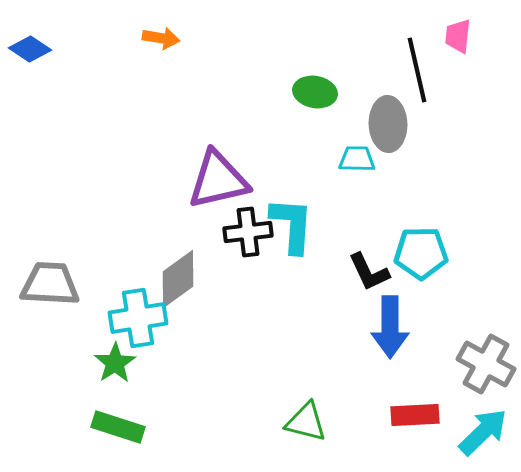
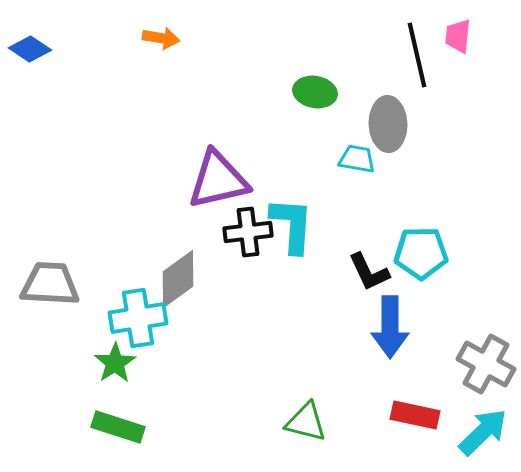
black line: moved 15 px up
cyan trapezoid: rotated 9 degrees clockwise
red rectangle: rotated 15 degrees clockwise
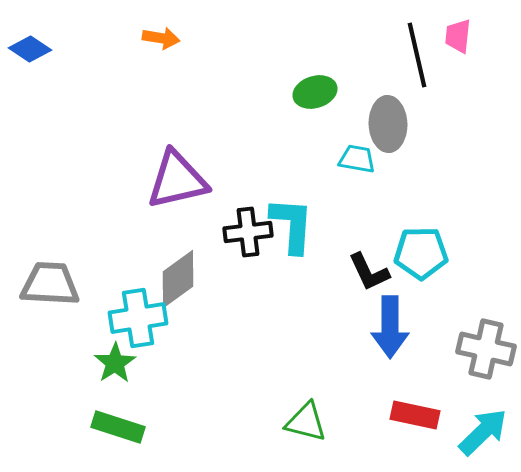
green ellipse: rotated 27 degrees counterclockwise
purple triangle: moved 41 px left
gray cross: moved 15 px up; rotated 16 degrees counterclockwise
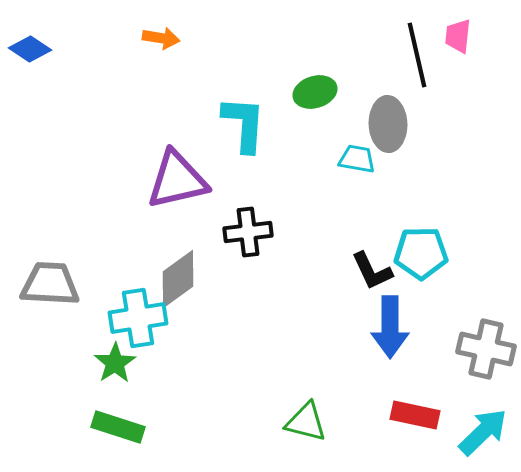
cyan L-shape: moved 48 px left, 101 px up
black L-shape: moved 3 px right, 1 px up
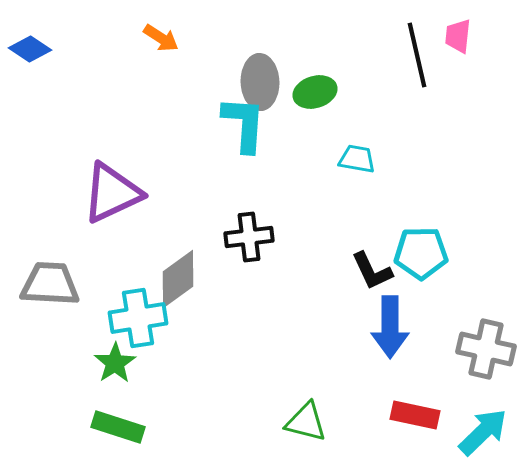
orange arrow: rotated 24 degrees clockwise
gray ellipse: moved 128 px left, 42 px up
purple triangle: moved 65 px left, 13 px down; rotated 12 degrees counterclockwise
black cross: moved 1 px right, 5 px down
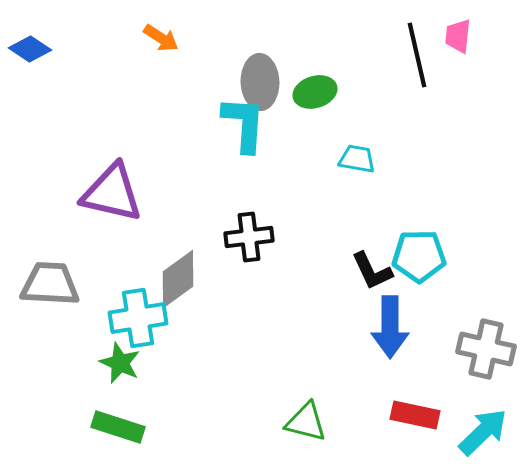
purple triangle: rotated 38 degrees clockwise
cyan pentagon: moved 2 px left, 3 px down
green star: moved 5 px right; rotated 15 degrees counterclockwise
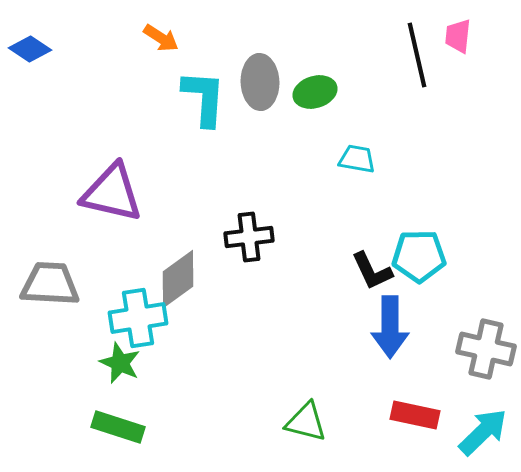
cyan L-shape: moved 40 px left, 26 px up
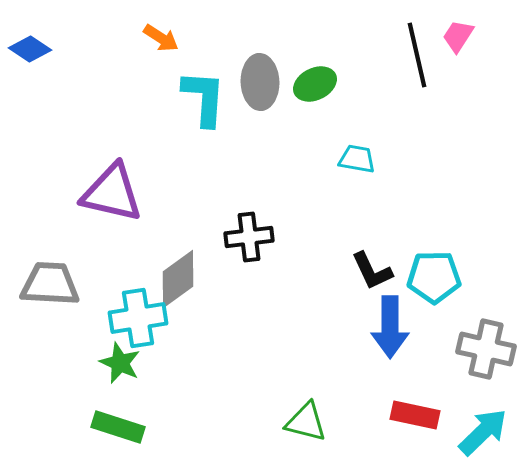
pink trapezoid: rotated 27 degrees clockwise
green ellipse: moved 8 px up; rotated 9 degrees counterclockwise
cyan pentagon: moved 15 px right, 21 px down
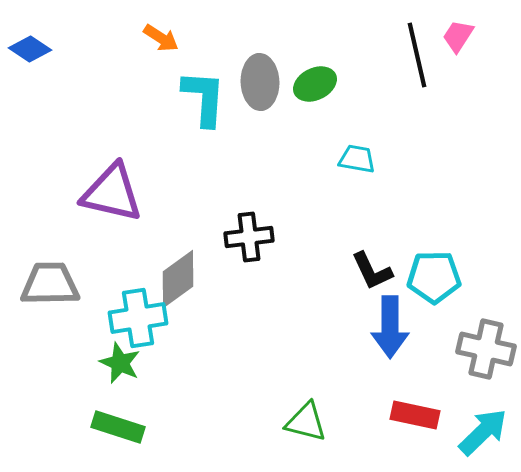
gray trapezoid: rotated 4 degrees counterclockwise
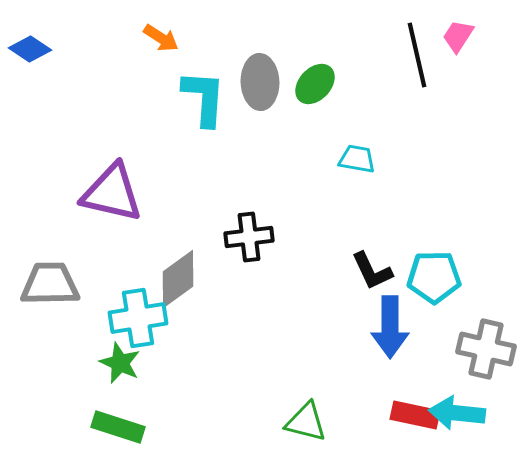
green ellipse: rotated 21 degrees counterclockwise
cyan arrow: moved 26 px left, 19 px up; rotated 130 degrees counterclockwise
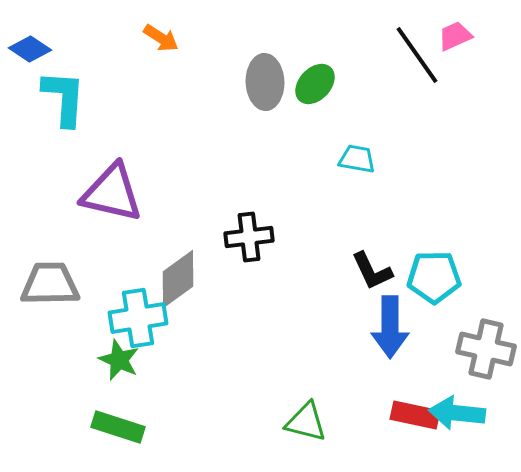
pink trapezoid: moved 3 px left; rotated 33 degrees clockwise
black line: rotated 22 degrees counterclockwise
gray ellipse: moved 5 px right
cyan L-shape: moved 140 px left
green star: moved 1 px left, 3 px up
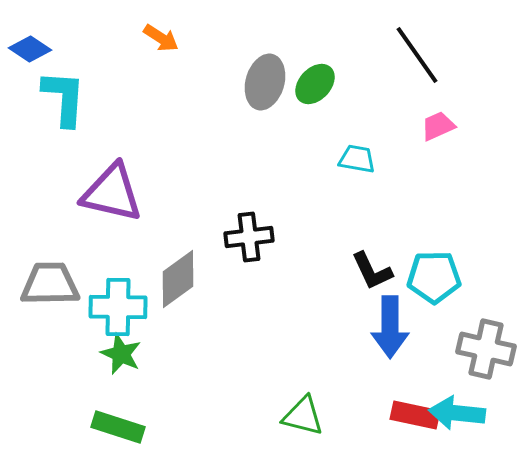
pink trapezoid: moved 17 px left, 90 px down
gray ellipse: rotated 18 degrees clockwise
cyan cross: moved 20 px left, 11 px up; rotated 10 degrees clockwise
green star: moved 2 px right, 6 px up
green triangle: moved 3 px left, 6 px up
